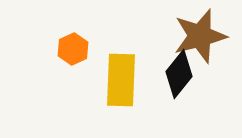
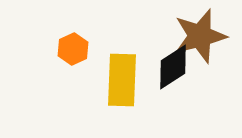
black diamond: moved 6 px left, 7 px up; rotated 18 degrees clockwise
yellow rectangle: moved 1 px right
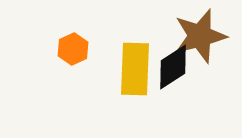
yellow rectangle: moved 13 px right, 11 px up
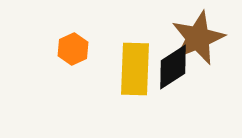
brown star: moved 2 px left, 2 px down; rotated 8 degrees counterclockwise
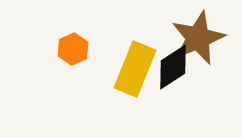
yellow rectangle: rotated 20 degrees clockwise
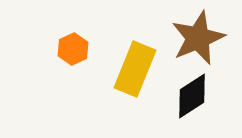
black diamond: moved 19 px right, 29 px down
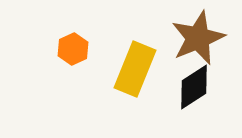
black diamond: moved 2 px right, 9 px up
